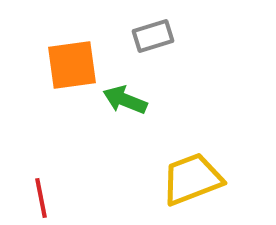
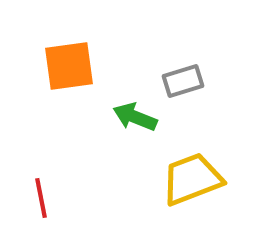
gray rectangle: moved 30 px right, 45 px down
orange square: moved 3 px left, 1 px down
green arrow: moved 10 px right, 17 px down
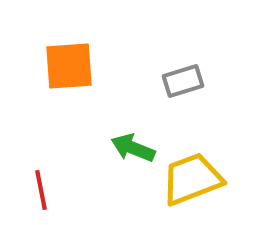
orange square: rotated 4 degrees clockwise
green arrow: moved 2 px left, 31 px down
red line: moved 8 px up
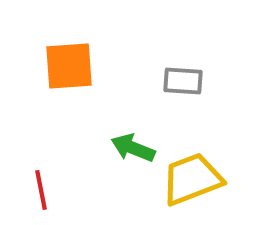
gray rectangle: rotated 21 degrees clockwise
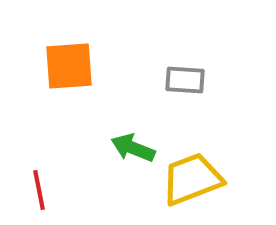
gray rectangle: moved 2 px right, 1 px up
red line: moved 2 px left
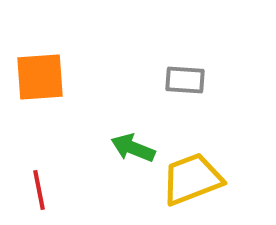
orange square: moved 29 px left, 11 px down
